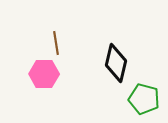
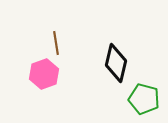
pink hexagon: rotated 20 degrees counterclockwise
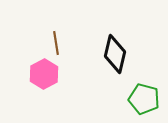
black diamond: moved 1 px left, 9 px up
pink hexagon: rotated 8 degrees counterclockwise
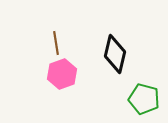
pink hexagon: moved 18 px right; rotated 8 degrees clockwise
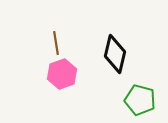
green pentagon: moved 4 px left, 1 px down
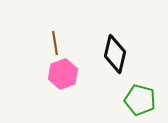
brown line: moved 1 px left
pink hexagon: moved 1 px right
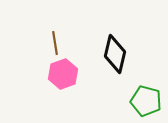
green pentagon: moved 6 px right, 1 px down
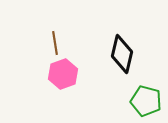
black diamond: moved 7 px right
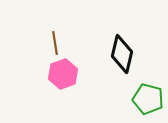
green pentagon: moved 2 px right, 2 px up
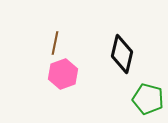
brown line: rotated 20 degrees clockwise
